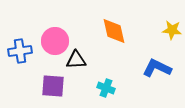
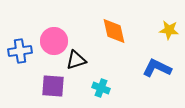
yellow star: moved 3 px left
pink circle: moved 1 px left
black triangle: rotated 15 degrees counterclockwise
cyan cross: moved 5 px left
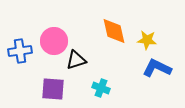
yellow star: moved 22 px left, 10 px down
purple square: moved 3 px down
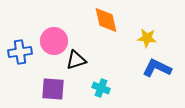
orange diamond: moved 8 px left, 11 px up
yellow star: moved 2 px up
blue cross: moved 1 px down
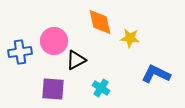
orange diamond: moved 6 px left, 2 px down
yellow star: moved 17 px left
black triangle: rotated 10 degrees counterclockwise
blue L-shape: moved 1 px left, 6 px down
cyan cross: rotated 12 degrees clockwise
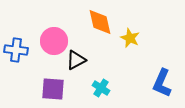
yellow star: rotated 18 degrees clockwise
blue cross: moved 4 px left, 2 px up; rotated 15 degrees clockwise
blue L-shape: moved 6 px right, 9 px down; rotated 92 degrees counterclockwise
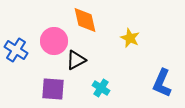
orange diamond: moved 15 px left, 2 px up
blue cross: rotated 25 degrees clockwise
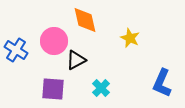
cyan cross: rotated 12 degrees clockwise
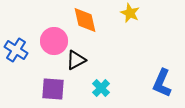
yellow star: moved 25 px up
